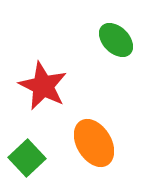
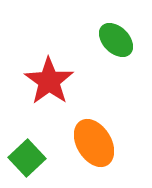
red star: moved 6 px right, 5 px up; rotated 9 degrees clockwise
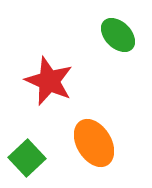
green ellipse: moved 2 px right, 5 px up
red star: rotated 12 degrees counterclockwise
